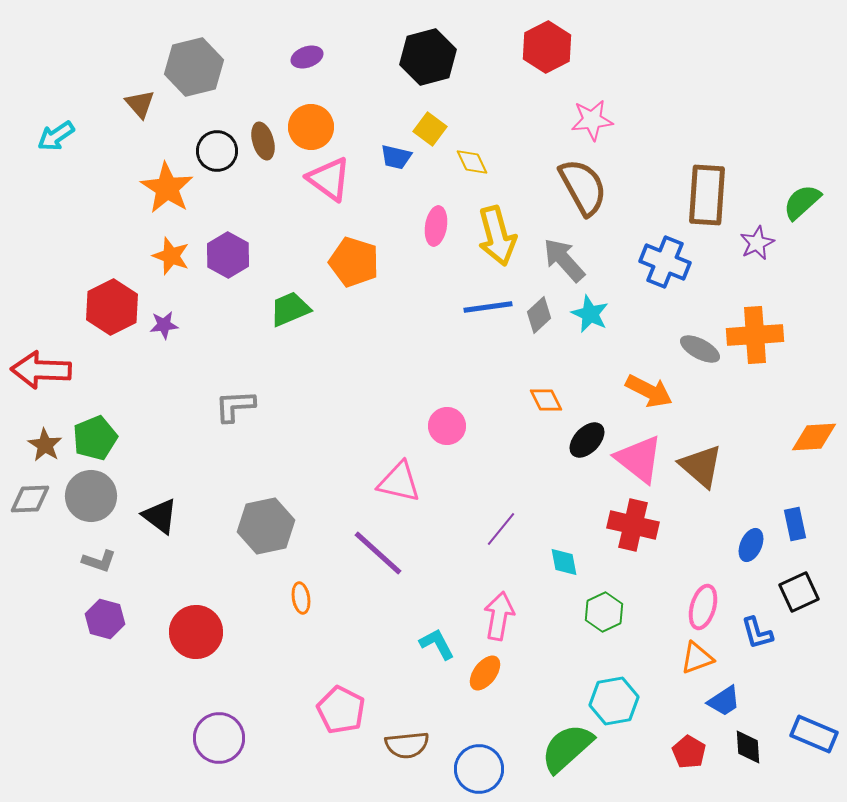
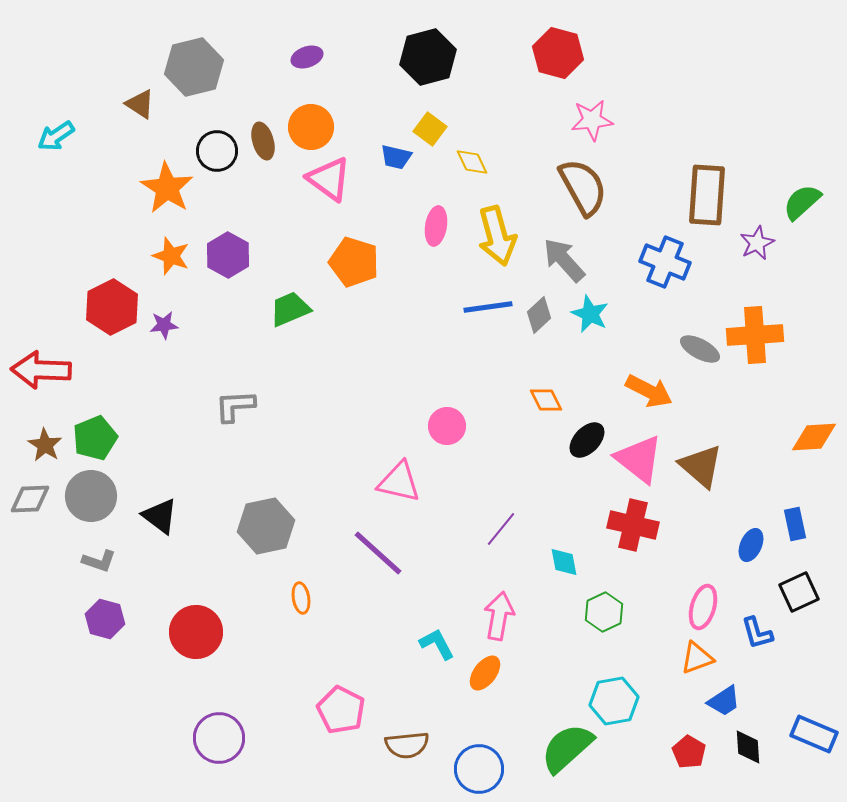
red hexagon at (547, 47): moved 11 px right, 6 px down; rotated 18 degrees counterclockwise
brown triangle at (140, 104): rotated 16 degrees counterclockwise
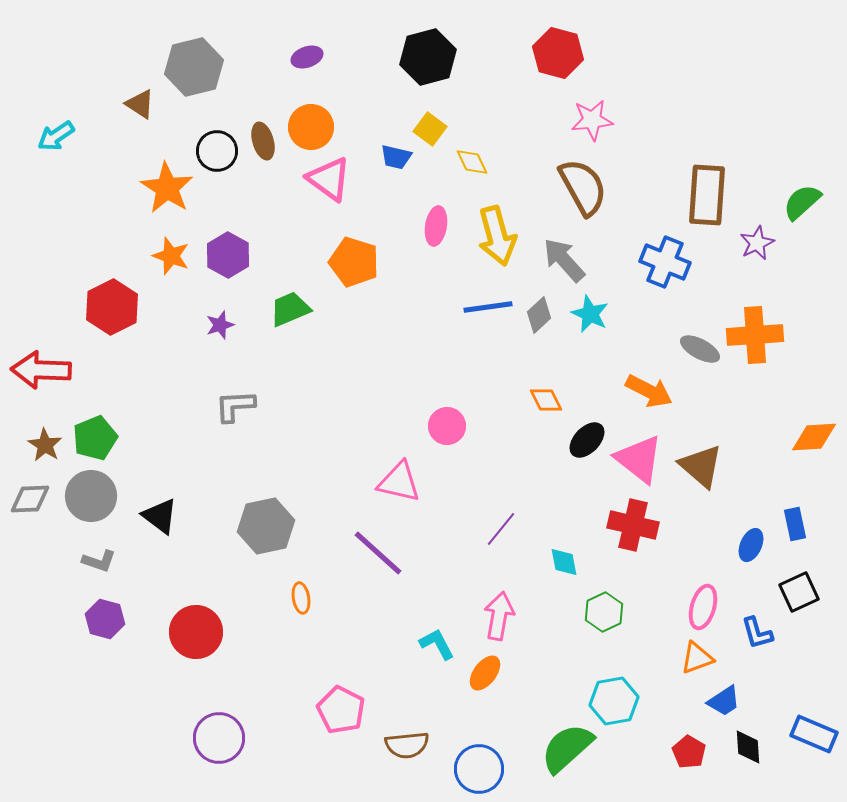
purple star at (164, 325): moved 56 px right; rotated 12 degrees counterclockwise
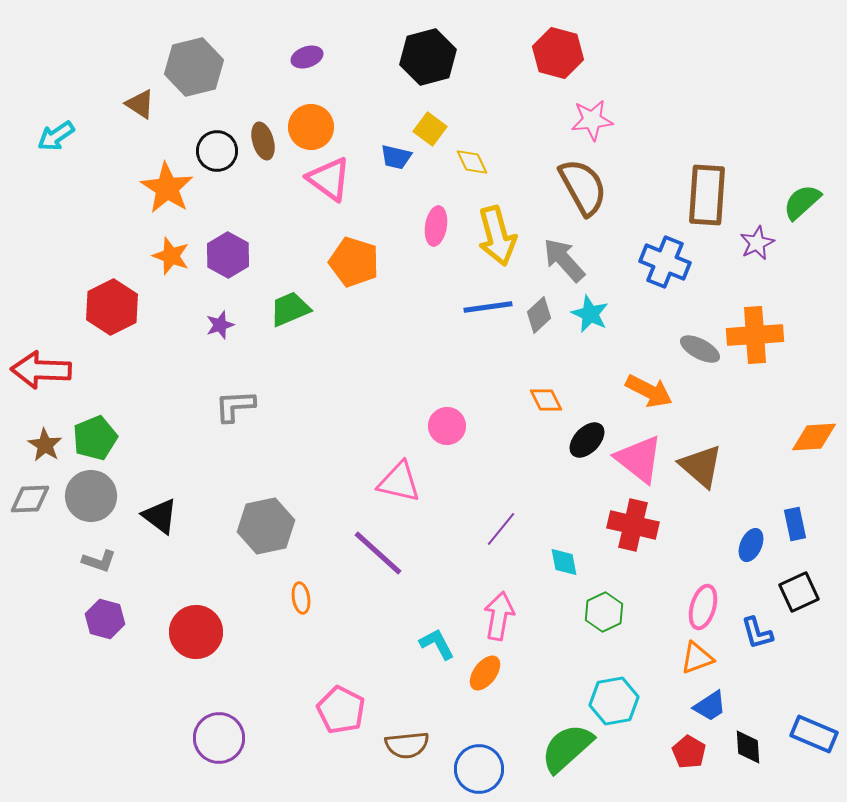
blue trapezoid at (724, 701): moved 14 px left, 5 px down
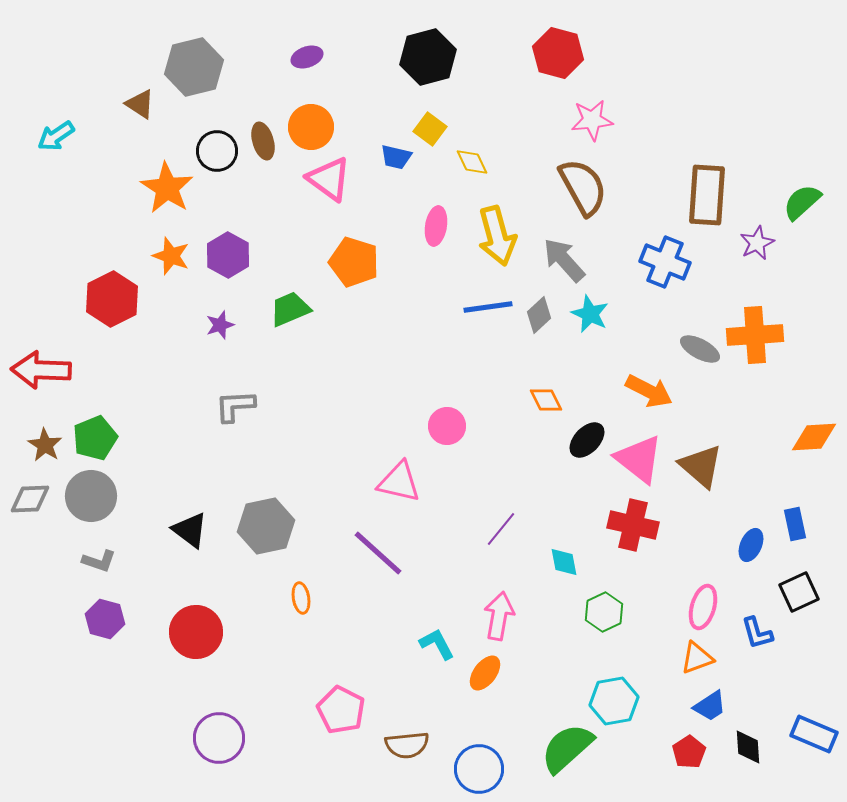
red hexagon at (112, 307): moved 8 px up
black triangle at (160, 516): moved 30 px right, 14 px down
red pentagon at (689, 752): rotated 8 degrees clockwise
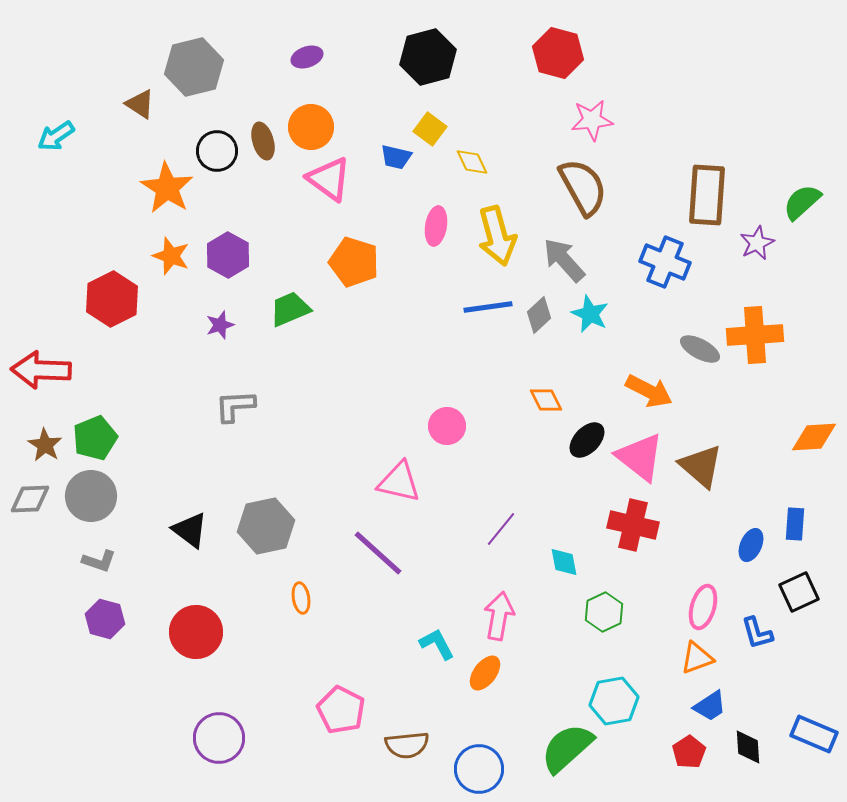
pink triangle at (639, 459): moved 1 px right, 2 px up
blue rectangle at (795, 524): rotated 16 degrees clockwise
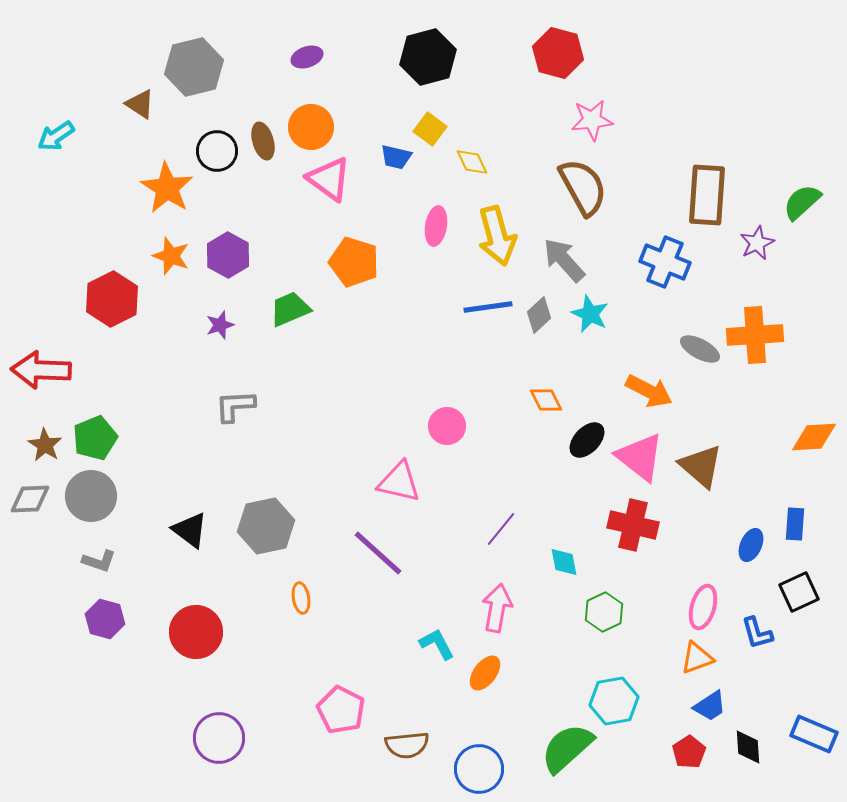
pink arrow at (499, 616): moved 2 px left, 8 px up
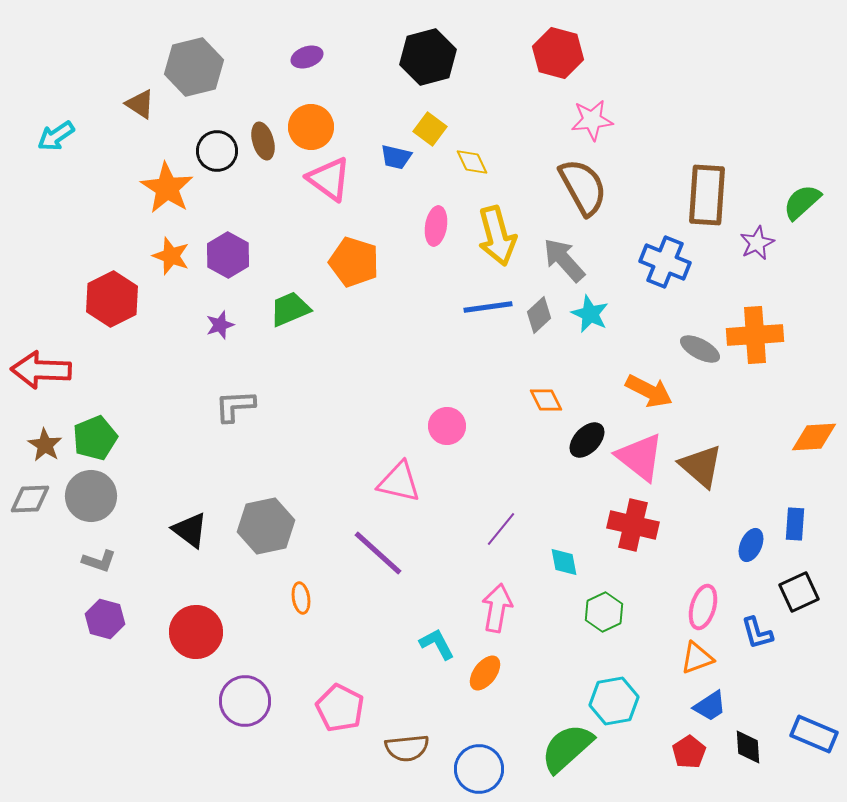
pink pentagon at (341, 710): moved 1 px left, 2 px up
purple circle at (219, 738): moved 26 px right, 37 px up
brown semicircle at (407, 745): moved 3 px down
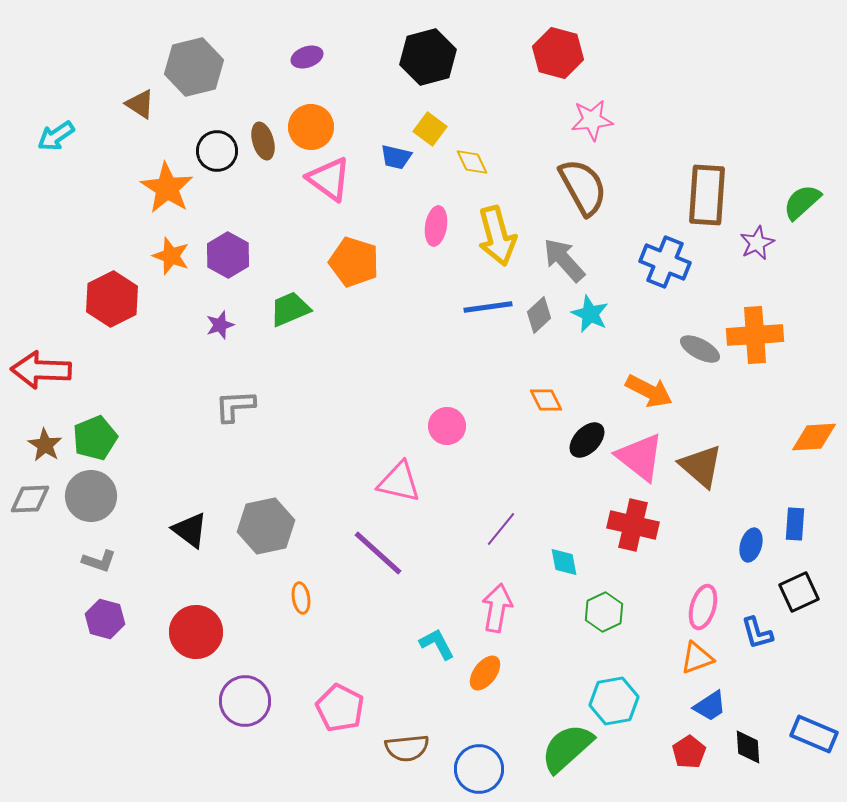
blue ellipse at (751, 545): rotated 8 degrees counterclockwise
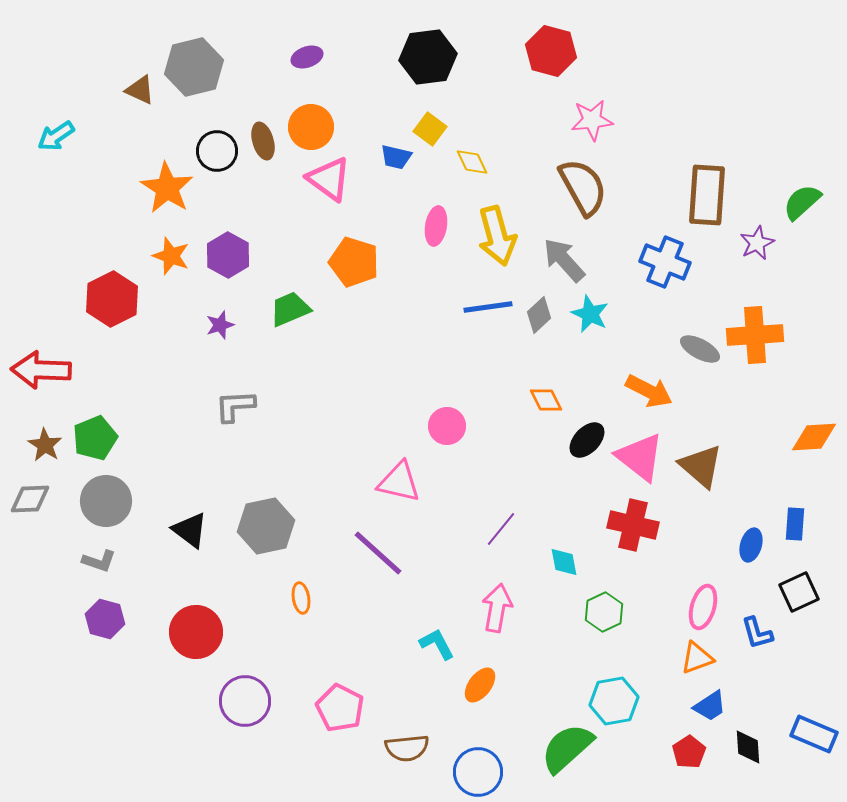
red hexagon at (558, 53): moved 7 px left, 2 px up
black hexagon at (428, 57): rotated 8 degrees clockwise
brown triangle at (140, 104): moved 14 px up; rotated 8 degrees counterclockwise
gray circle at (91, 496): moved 15 px right, 5 px down
orange ellipse at (485, 673): moved 5 px left, 12 px down
blue circle at (479, 769): moved 1 px left, 3 px down
